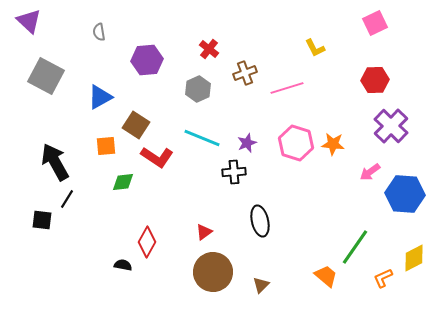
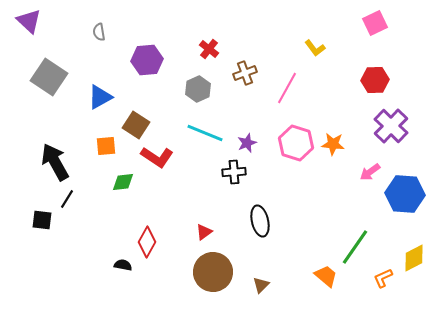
yellow L-shape: rotated 10 degrees counterclockwise
gray square: moved 3 px right, 1 px down; rotated 6 degrees clockwise
pink line: rotated 44 degrees counterclockwise
cyan line: moved 3 px right, 5 px up
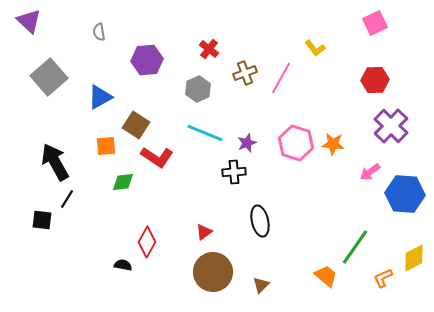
gray square: rotated 15 degrees clockwise
pink line: moved 6 px left, 10 px up
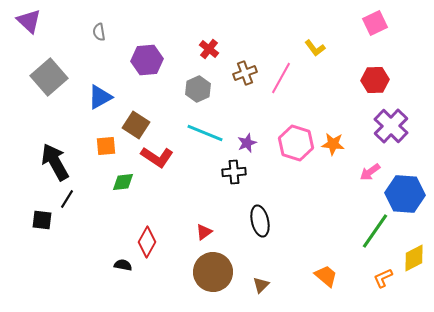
green line: moved 20 px right, 16 px up
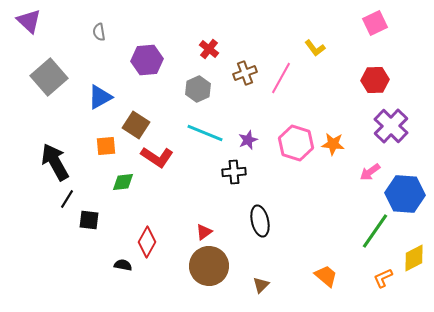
purple star: moved 1 px right, 3 px up
black square: moved 47 px right
brown circle: moved 4 px left, 6 px up
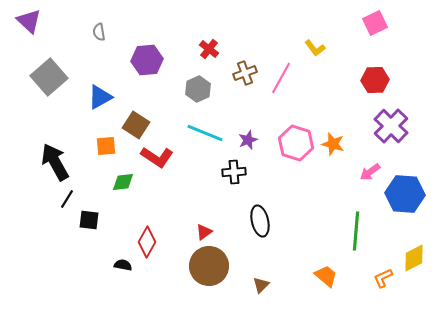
orange star: rotated 10 degrees clockwise
green line: moved 19 px left; rotated 30 degrees counterclockwise
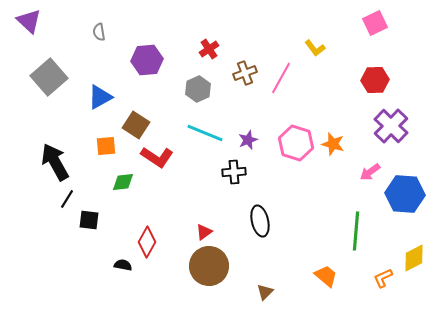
red cross: rotated 18 degrees clockwise
brown triangle: moved 4 px right, 7 px down
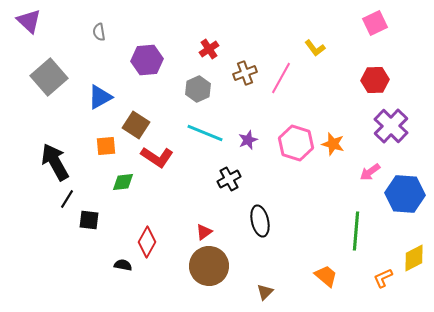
black cross: moved 5 px left, 7 px down; rotated 25 degrees counterclockwise
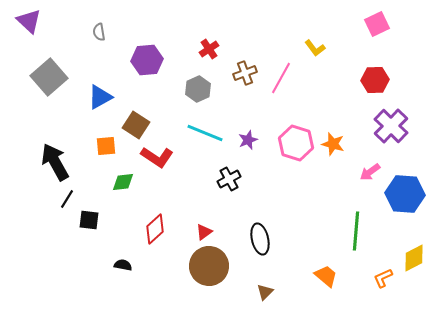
pink square: moved 2 px right, 1 px down
black ellipse: moved 18 px down
red diamond: moved 8 px right, 13 px up; rotated 20 degrees clockwise
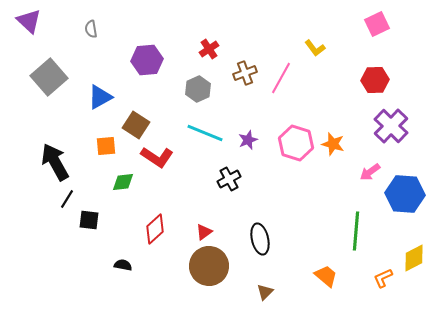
gray semicircle: moved 8 px left, 3 px up
